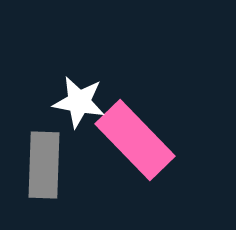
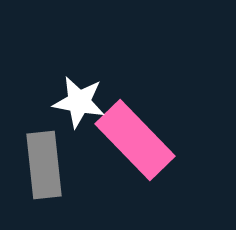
gray rectangle: rotated 8 degrees counterclockwise
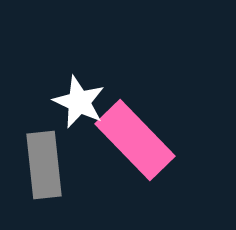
white star: rotated 14 degrees clockwise
